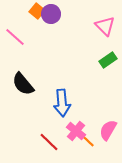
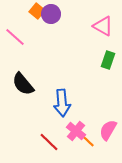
pink triangle: moved 2 px left; rotated 15 degrees counterclockwise
green rectangle: rotated 36 degrees counterclockwise
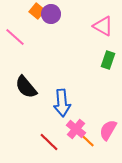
black semicircle: moved 3 px right, 3 px down
pink cross: moved 2 px up
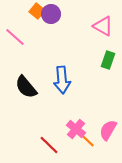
blue arrow: moved 23 px up
red line: moved 3 px down
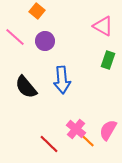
purple circle: moved 6 px left, 27 px down
red line: moved 1 px up
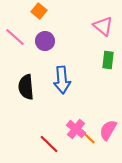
orange square: moved 2 px right
pink triangle: rotated 10 degrees clockwise
green rectangle: rotated 12 degrees counterclockwise
black semicircle: rotated 35 degrees clockwise
orange line: moved 1 px right, 3 px up
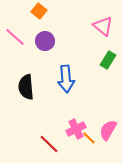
green rectangle: rotated 24 degrees clockwise
blue arrow: moved 4 px right, 1 px up
pink cross: rotated 24 degrees clockwise
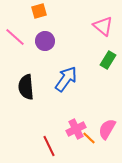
orange square: rotated 35 degrees clockwise
blue arrow: rotated 140 degrees counterclockwise
pink semicircle: moved 1 px left, 1 px up
red line: moved 2 px down; rotated 20 degrees clockwise
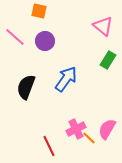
orange square: rotated 28 degrees clockwise
black semicircle: rotated 25 degrees clockwise
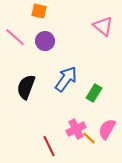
green rectangle: moved 14 px left, 33 px down
